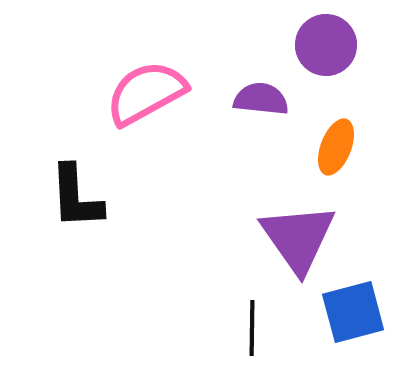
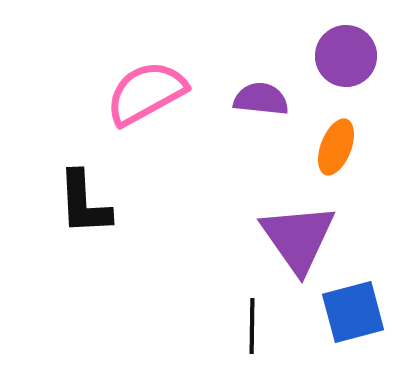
purple circle: moved 20 px right, 11 px down
black L-shape: moved 8 px right, 6 px down
black line: moved 2 px up
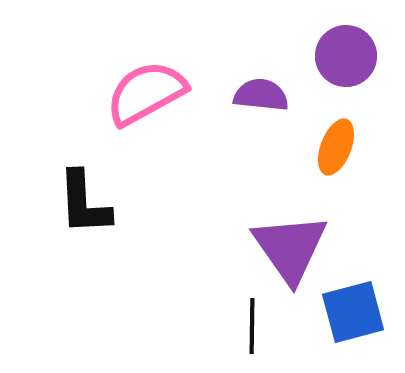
purple semicircle: moved 4 px up
purple triangle: moved 8 px left, 10 px down
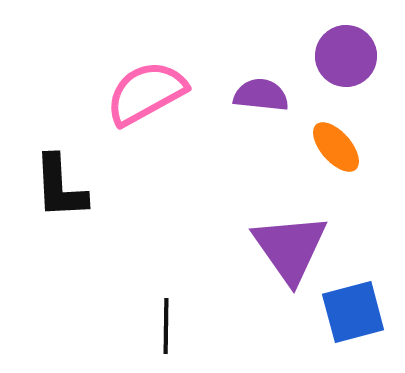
orange ellipse: rotated 62 degrees counterclockwise
black L-shape: moved 24 px left, 16 px up
black line: moved 86 px left
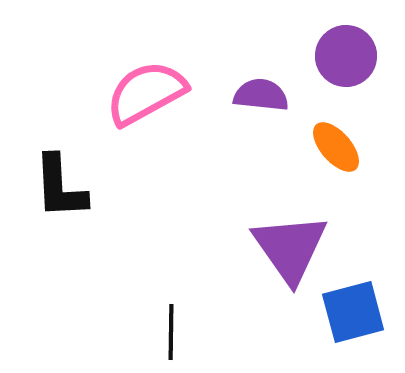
black line: moved 5 px right, 6 px down
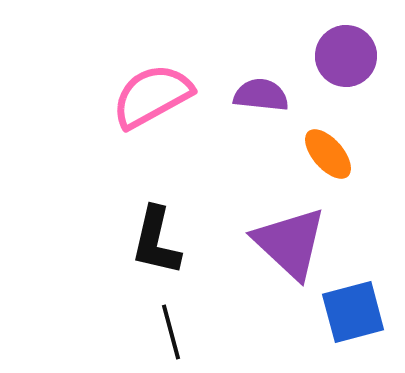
pink semicircle: moved 6 px right, 3 px down
orange ellipse: moved 8 px left, 7 px down
black L-shape: moved 96 px right, 54 px down; rotated 16 degrees clockwise
purple triangle: moved 5 px up; rotated 12 degrees counterclockwise
black line: rotated 16 degrees counterclockwise
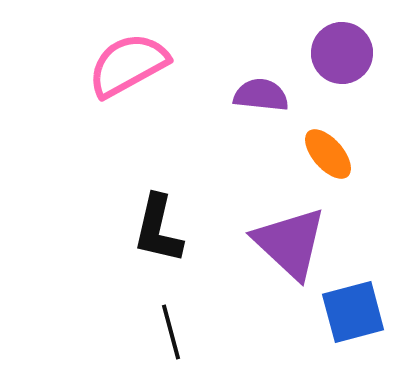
purple circle: moved 4 px left, 3 px up
pink semicircle: moved 24 px left, 31 px up
black L-shape: moved 2 px right, 12 px up
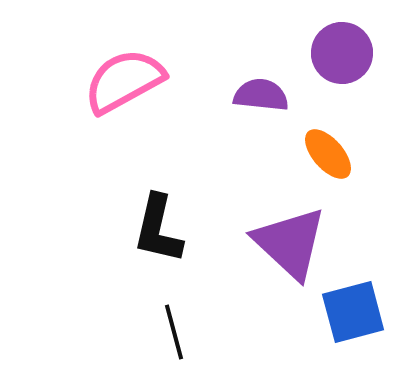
pink semicircle: moved 4 px left, 16 px down
black line: moved 3 px right
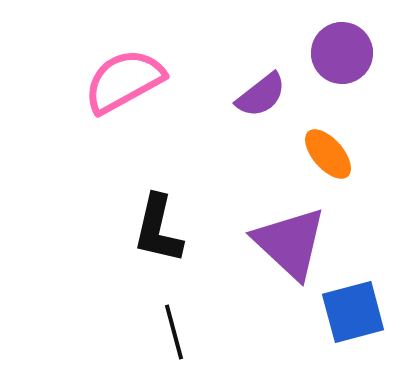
purple semicircle: rotated 136 degrees clockwise
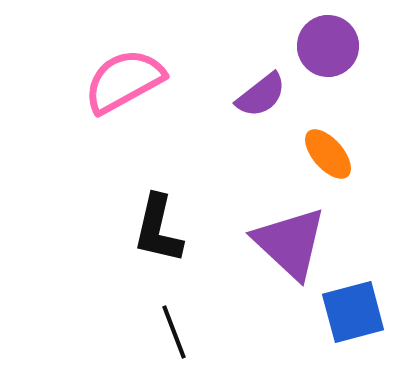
purple circle: moved 14 px left, 7 px up
black line: rotated 6 degrees counterclockwise
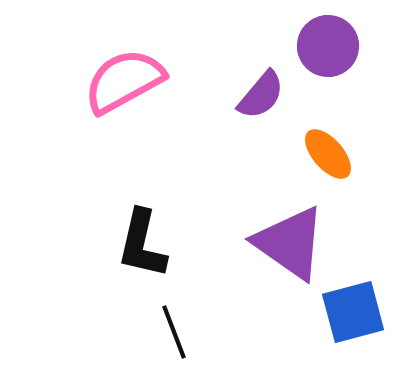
purple semicircle: rotated 12 degrees counterclockwise
black L-shape: moved 16 px left, 15 px down
purple triangle: rotated 8 degrees counterclockwise
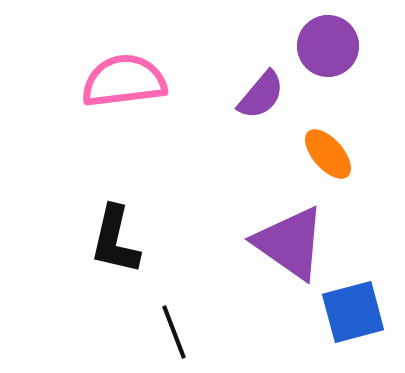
pink semicircle: rotated 22 degrees clockwise
black L-shape: moved 27 px left, 4 px up
